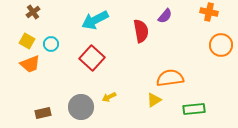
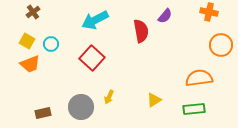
orange semicircle: moved 29 px right
yellow arrow: rotated 40 degrees counterclockwise
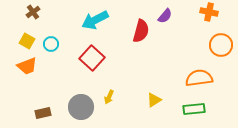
red semicircle: rotated 25 degrees clockwise
orange trapezoid: moved 3 px left, 2 px down
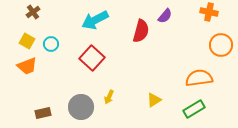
green rectangle: rotated 25 degrees counterclockwise
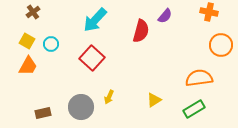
cyan arrow: rotated 20 degrees counterclockwise
orange trapezoid: moved 1 px right; rotated 40 degrees counterclockwise
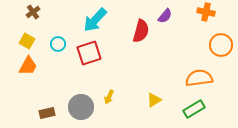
orange cross: moved 3 px left
cyan circle: moved 7 px right
red square: moved 3 px left, 5 px up; rotated 30 degrees clockwise
brown rectangle: moved 4 px right
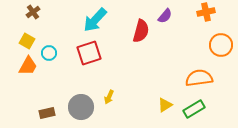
orange cross: rotated 24 degrees counterclockwise
cyan circle: moved 9 px left, 9 px down
yellow triangle: moved 11 px right, 5 px down
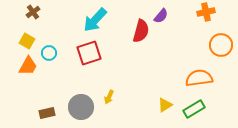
purple semicircle: moved 4 px left
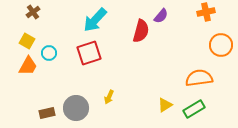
gray circle: moved 5 px left, 1 px down
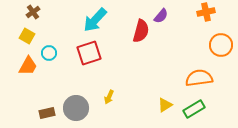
yellow square: moved 5 px up
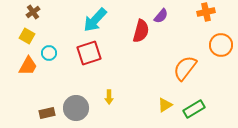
orange semicircle: moved 14 px left, 10 px up; rotated 44 degrees counterclockwise
yellow arrow: rotated 24 degrees counterclockwise
